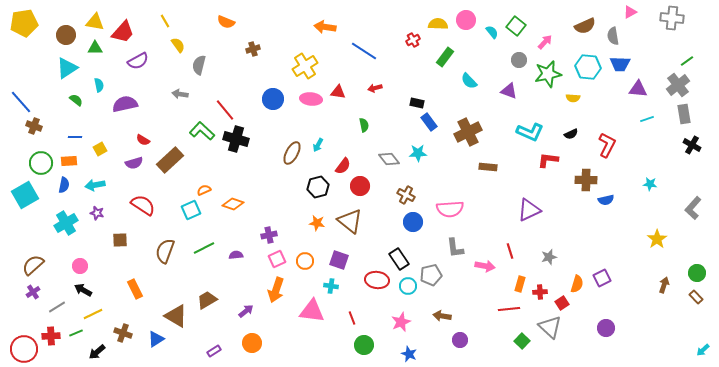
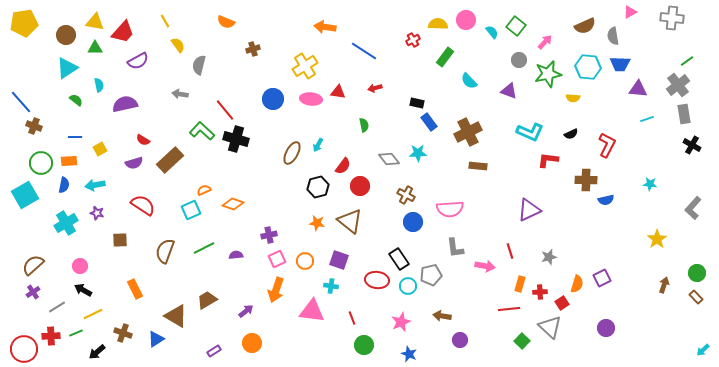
brown rectangle at (488, 167): moved 10 px left, 1 px up
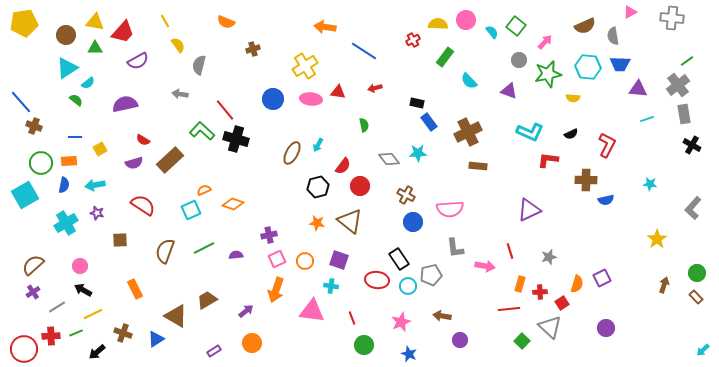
cyan semicircle at (99, 85): moved 11 px left, 2 px up; rotated 64 degrees clockwise
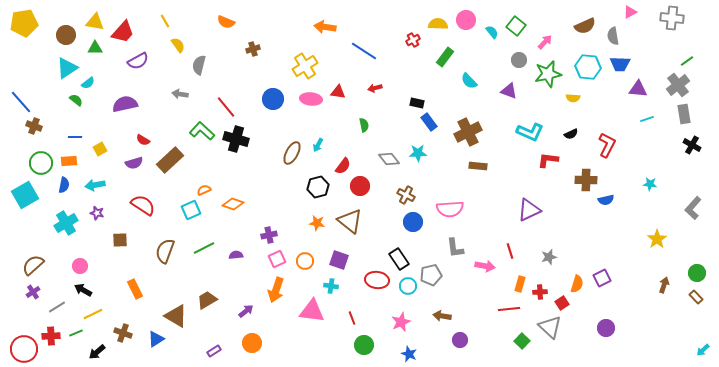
red line at (225, 110): moved 1 px right, 3 px up
